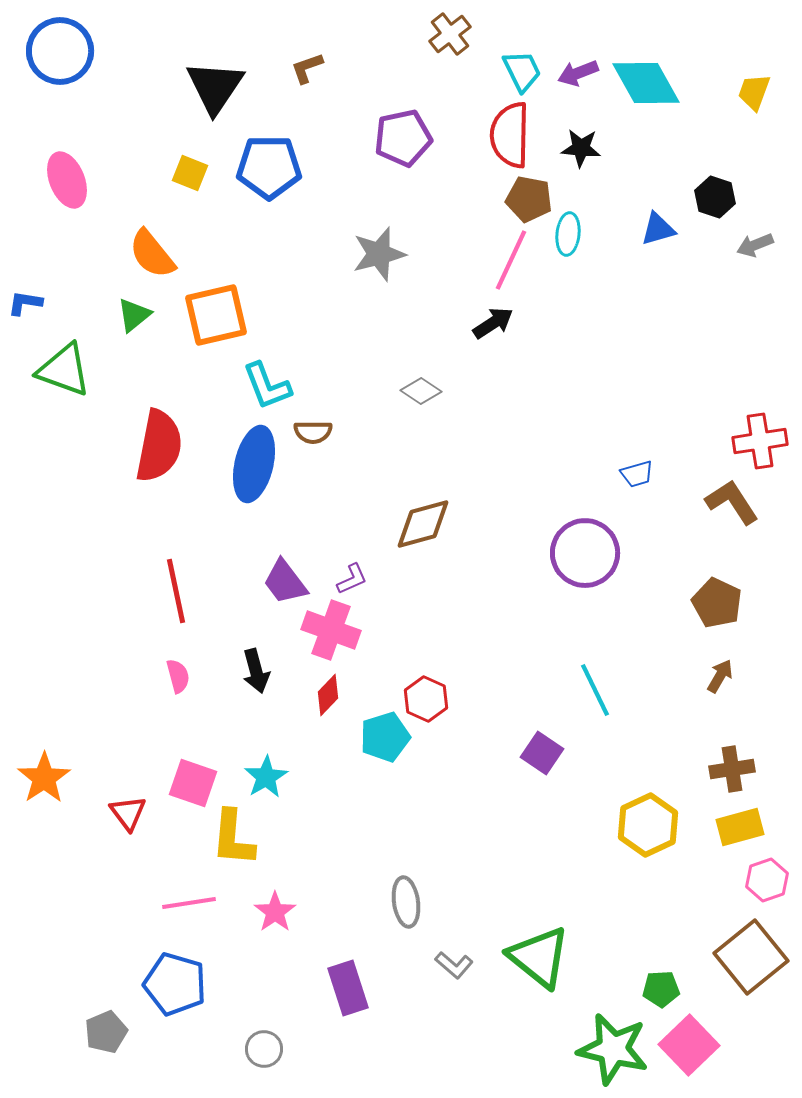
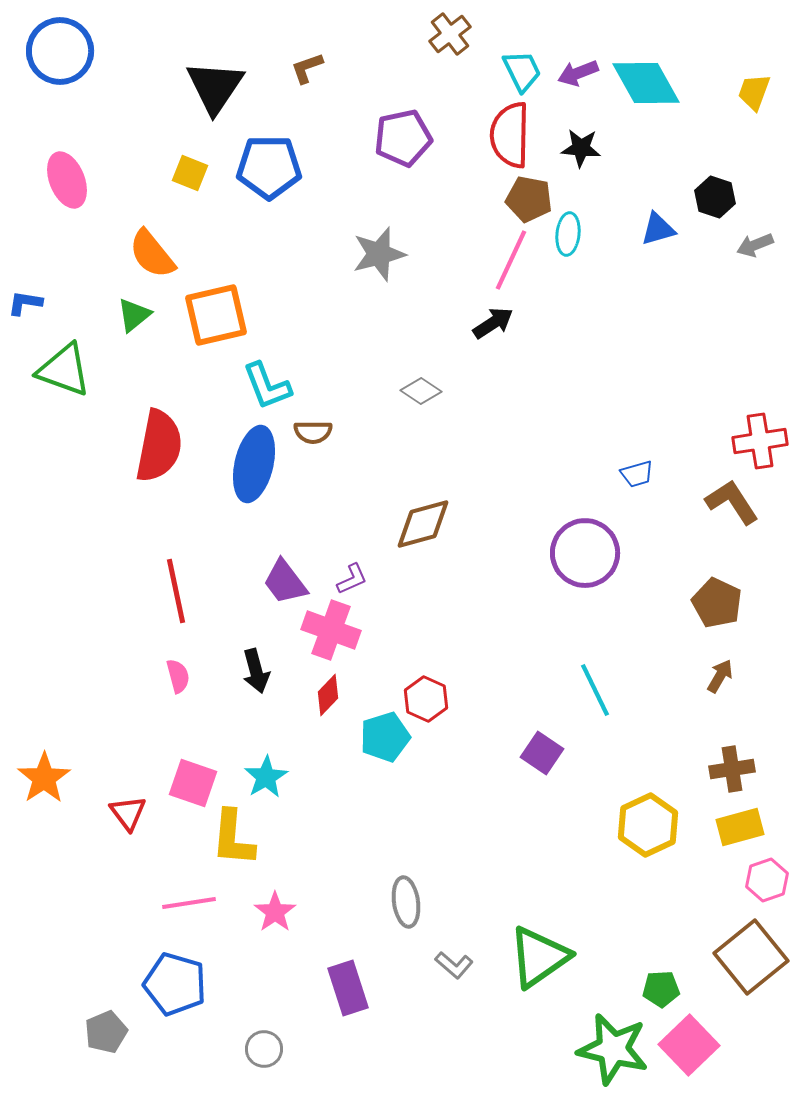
green triangle at (539, 957): rotated 46 degrees clockwise
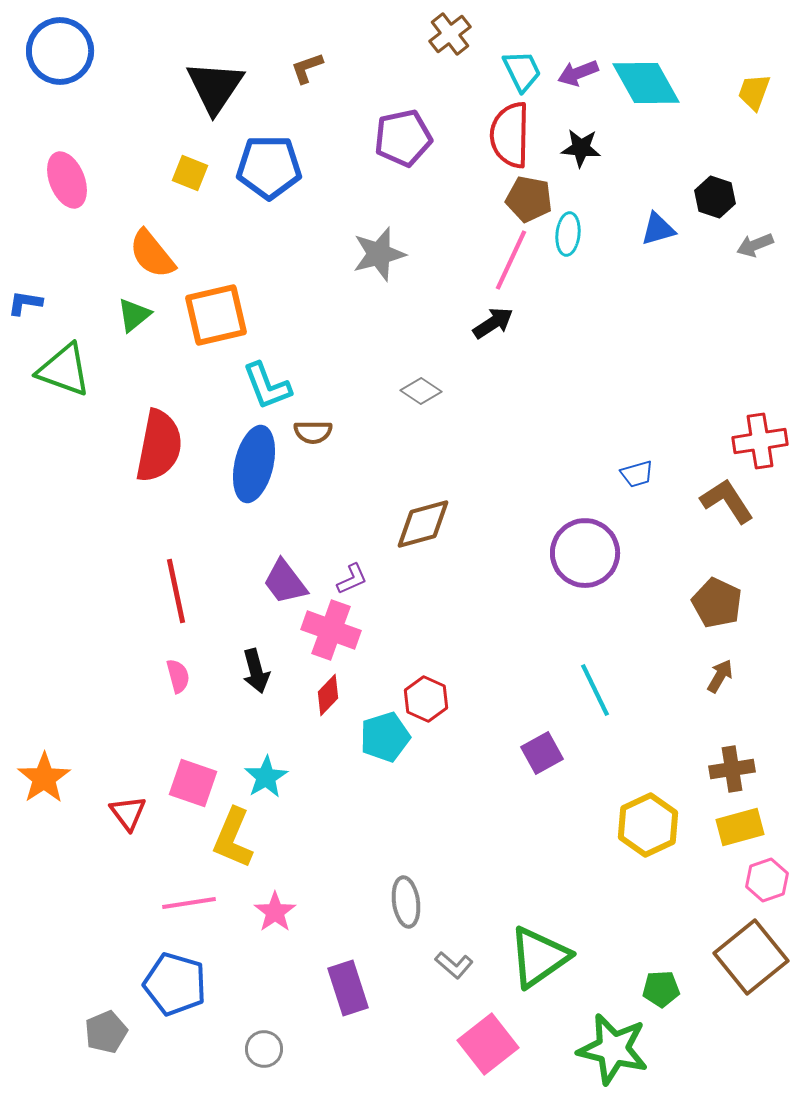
brown L-shape at (732, 502): moved 5 px left, 1 px up
purple square at (542, 753): rotated 27 degrees clockwise
yellow L-shape at (233, 838): rotated 18 degrees clockwise
pink square at (689, 1045): moved 201 px left, 1 px up; rotated 6 degrees clockwise
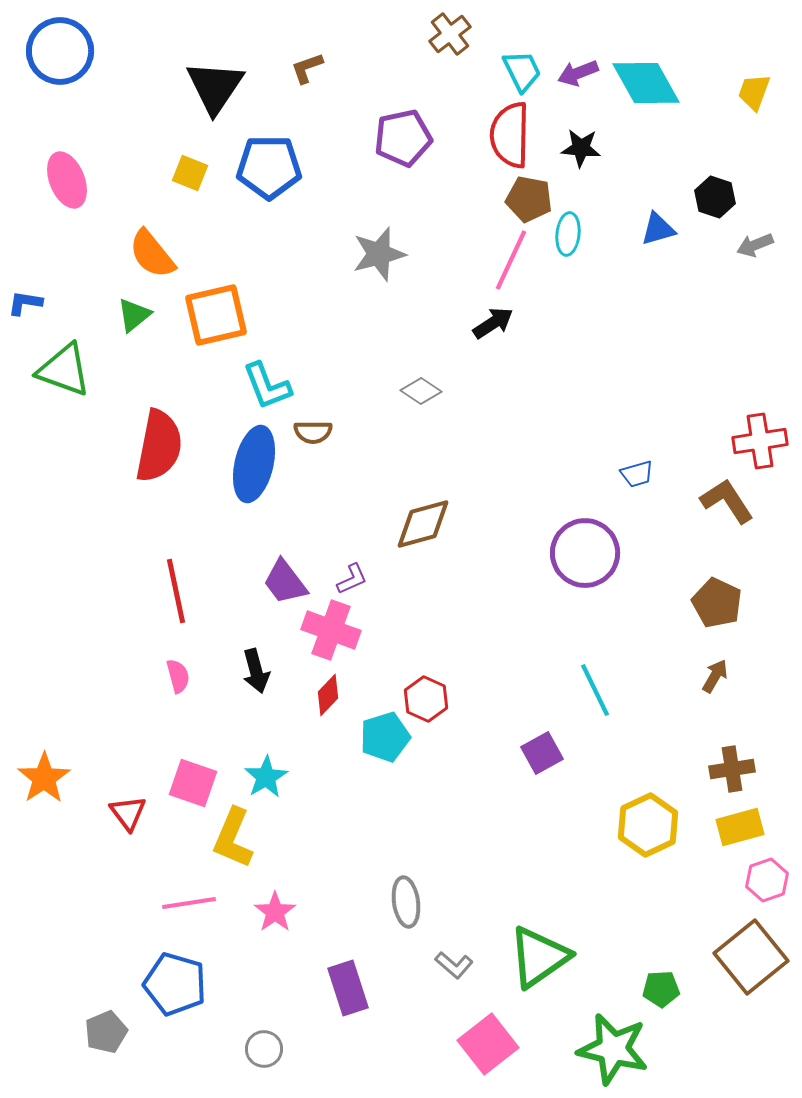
brown arrow at (720, 676): moved 5 px left
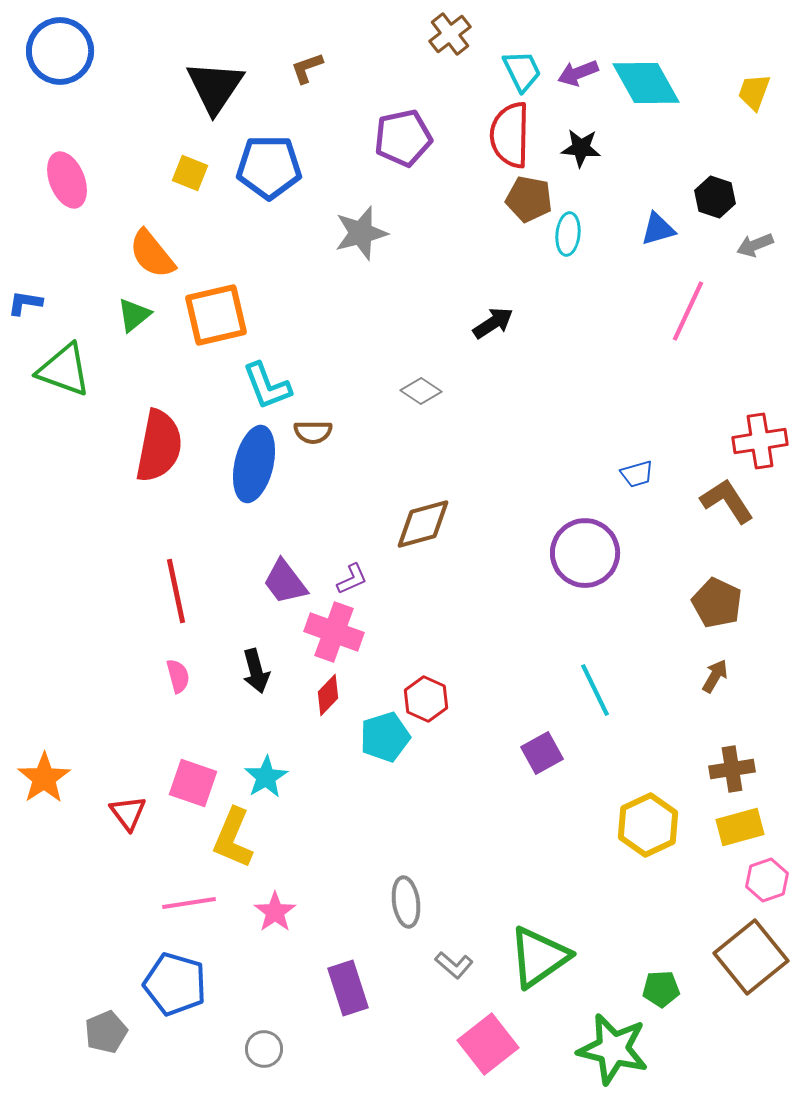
gray star at (379, 254): moved 18 px left, 21 px up
pink line at (511, 260): moved 177 px right, 51 px down
pink cross at (331, 630): moved 3 px right, 2 px down
